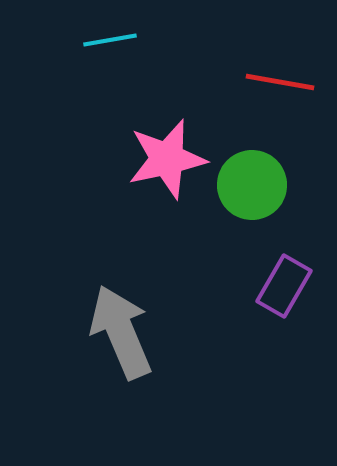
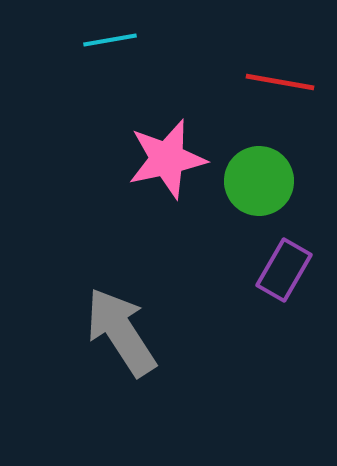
green circle: moved 7 px right, 4 px up
purple rectangle: moved 16 px up
gray arrow: rotated 10 degrees counterclockwise
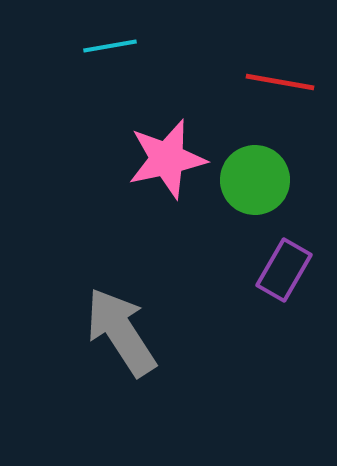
cyan line: moved 6 px down
green circle: moved 4 px left, 1 px up
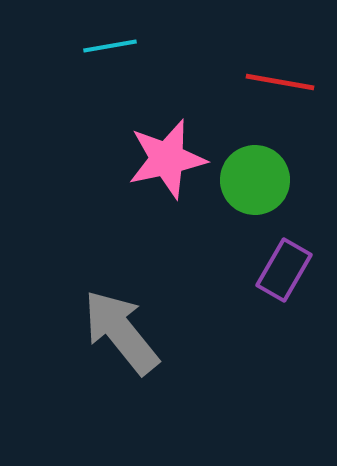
gray arrow: rotated 6 degrees counterclockwise
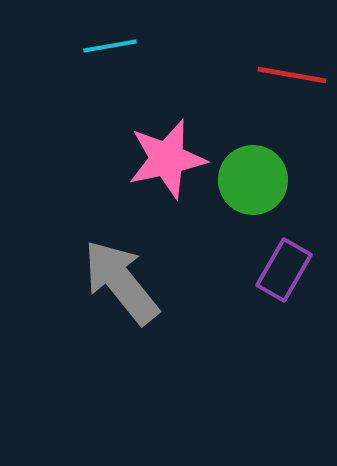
red line: moved 12 px right, 7 px up
green circle: moved 2 px left
gray arrow: moved 50 px up
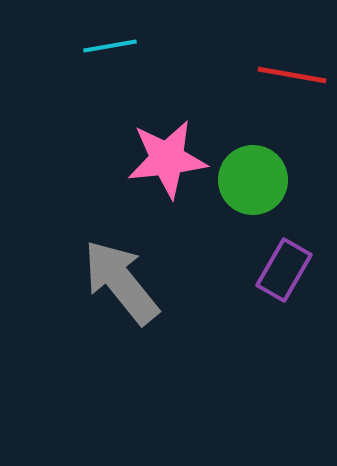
pink star: rotated 6 degrees clockwise
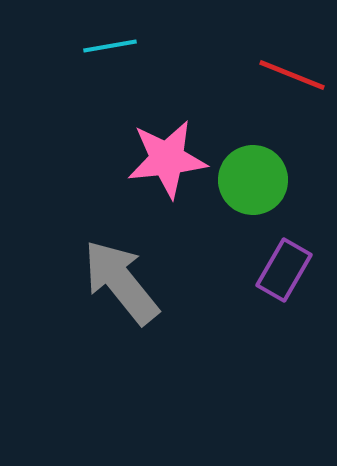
red line: rotated 12 degrees clockwise
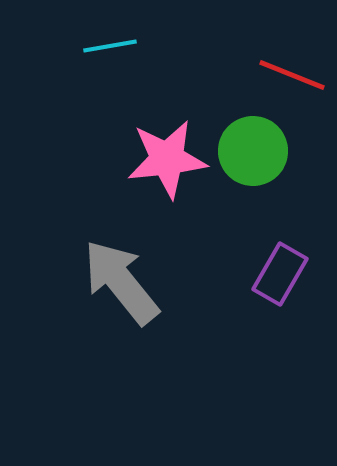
green circle: moved 29 px up
purple rectangle: moved 4 px left, 4 px down
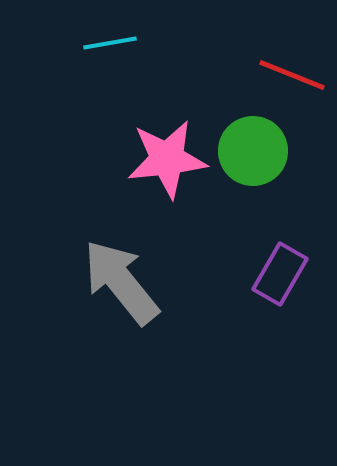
cyan line: moved 3 px up
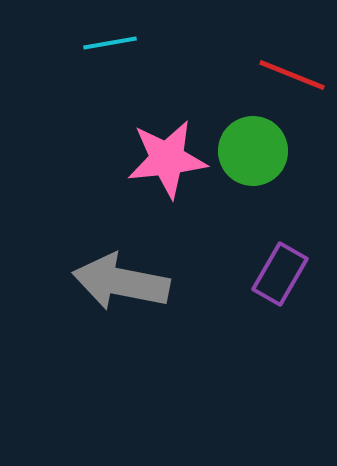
gray arrow: rotated 40 degrees counterclockwise
